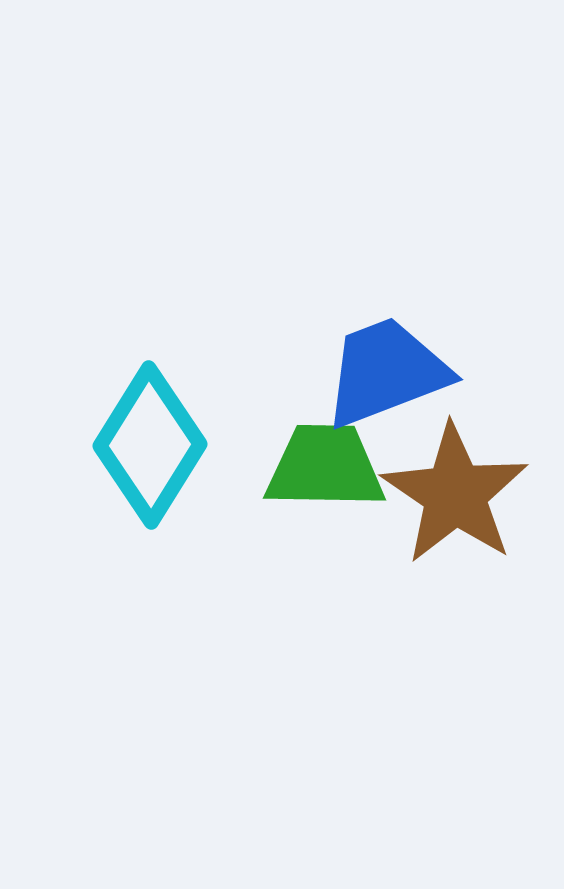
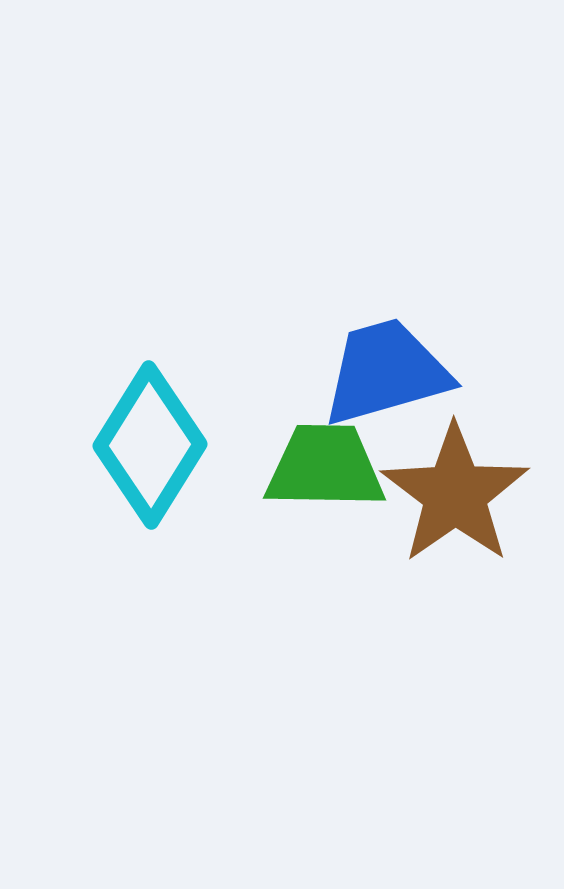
blue trapezoid: rotated 5 degrees clockwise
brown star: rotated 3 degrees clockwise
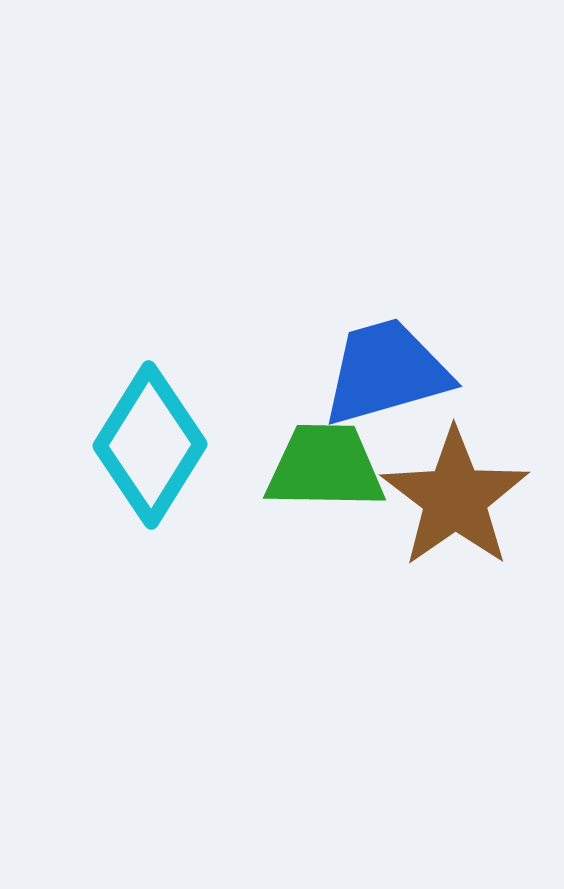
brown star: moved 4 px down
